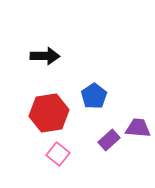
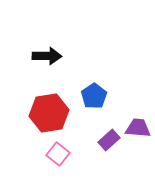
black arrow: moved 2 px right
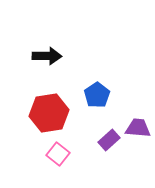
blue pentagon: moved 3 px right, 1 px up
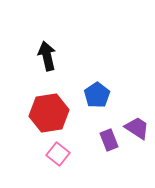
black arrow: rotated 104 degrees counterclockwise
purple trapezoid: moved 1 px left; rotated 28 degrees clockwise
purple rectangle: rotated 70 degrees counterclockwise
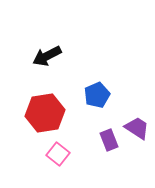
black arrow: rotated 104 degrees counterclockwise
blue pentagon: rotated 10 degrees clockwise
red hexagon: moved 4 px left
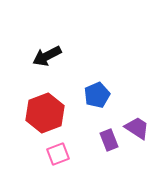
red hexagon: rotated 12 degrees counterclockwise
pink square: rotated 30 degrees clockwise
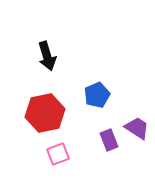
black arrow: rotated 80 degrees counterclockwise
red hexagon: rotated 9 degrees clockwise
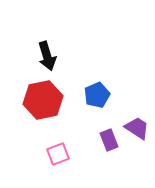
red hexagon: moved 2 px left, 13 px up
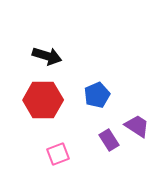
black arrow: rotated 56 degrees counterclockwise
red hexagon: rotated 12 degrees clockwise
purple trapezoid: moved 2 px up
purple rectangle: rotated 10 degrees counterclockwise
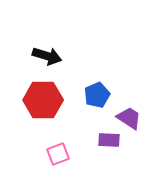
purple trapezoid: moved 8 px left, 8 px up
purple rectangle: rotated 55 degrees counterclockwise
